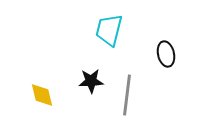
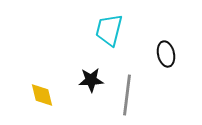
black star: moved 1 px up
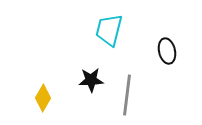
black ellipse: moved 1 px right, 3 px up
yellow diamond: moved 1 px right, 3 px down; rotated 44 degrees clockwise
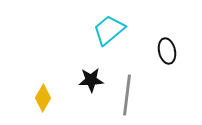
cyan trapezoid: rotated 36 degrees clockwise
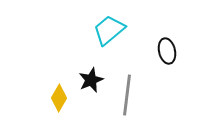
black star: rotated 20 degrees counterclockwise
yellow diamond: moved 16 px right
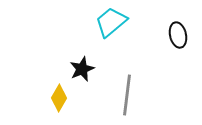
cyan trapezoid: moved 2 px right, 8 px up
black ellipse: moved 11 px right, 16 px up
black star: moved 9 px left, 11 px up
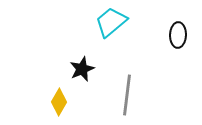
black ellipse: rotated 15 degrees clockwise
yellow diamond: moved 4 px down
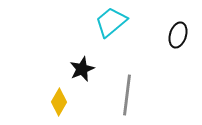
black ellipse: rotated 15 degrees clockwise
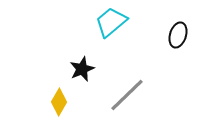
gray line: rotated 39 degrees clockwise
